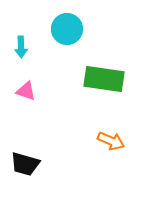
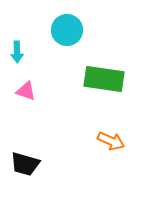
cyan circle: moved 1 px down
cyan arrow: moved 4 px left, 5 px down
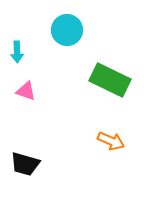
green rectangle: moved 6 px right, 1 px down; rotated 18 degrees clockwise
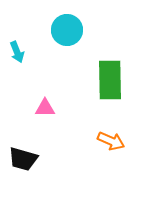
cyan arrow: rotated 20 degrees counterclockwise
green rectangle: rotated 63 degrees clockwise
pink triangle: moved 19 px right, 17 px down; rotated 20 degrees counterclockwise
black trapezoid: moved 2 px left, 5 px up
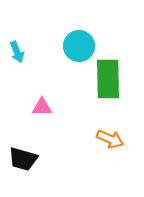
cyan circle: moved 12 px right, 16 px down
green rectangle: moved 2 px left, 1 px up
pink triangle: moved 3 px left, 1 px up
orange arrow: moved 1 px left, 2 px up
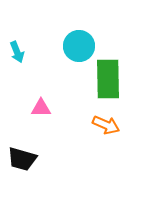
pink triangle: moved 1 px left, 1 px down
orange arrow: moved 4 px left, 14 px up
black trapezoid: moved 1 px left
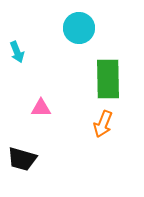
cyan circle: moved 18 px up
orange arrow: moved 3 px left, 1 px up; rotated 88 degrees clockwise
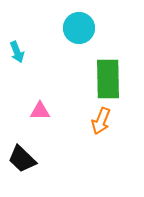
pink triangle: moved 1 px left, 3 px down
orange arrow: moved 2 px left, 3 px up
black trapezoid: rotated 28 degrees clockwise
